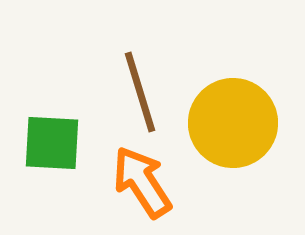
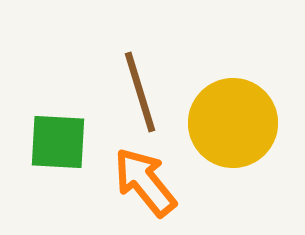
green square: moved 6 px right, 1 px up
orange arrow: moved 3 px right; rotated 6 degrees counterclockwise
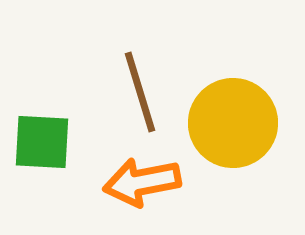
green square: moved 16 px left
orange arrow: moved 3 px left; rotated 62 degrees counterclockwise
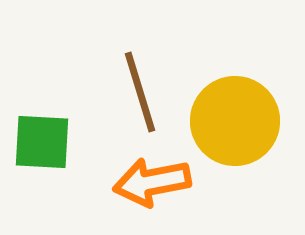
yellow circle: moved 2 px right, 2 px up
orange arrow: moved 10 px right
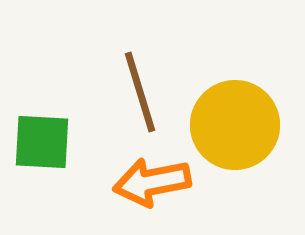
yellow circle: moved 4 px down
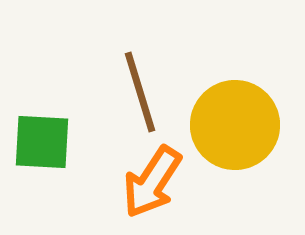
orange arrow: rotated 46 degrees counterclockwise
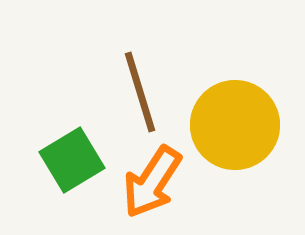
green square: moved 30 px right, 18 px down; rotated 34 degrees counterclockwise
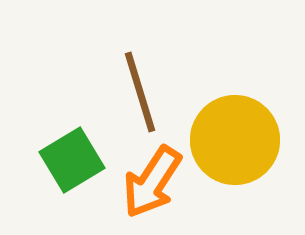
yellow circle: moved 15 px down
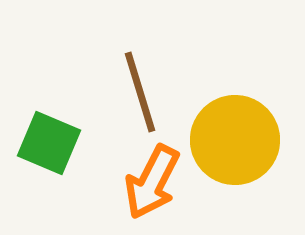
green square: moved 23 px left, 17 px up; rotated 36 degrees counterclockwise
orange arrow: rotated 6 degrees counterclockwise
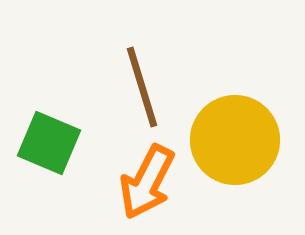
brown line: moved 2 px right, 5 px up
orange arrow: moved 5 px left
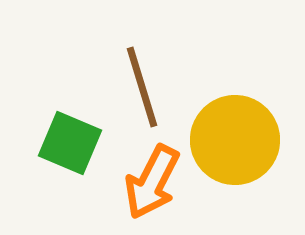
green square: moved 21 px right
orange arrow: moved 5 px right
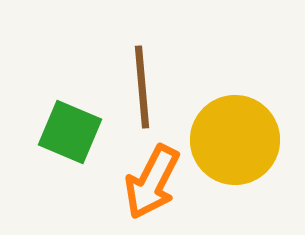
brown line: rotated 12 degrees clockwise
green square: moved 11 px up
